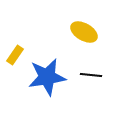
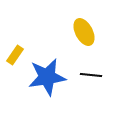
yellow ellipse: rotated 32 degrees clockwise
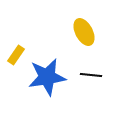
yellow rectangle: moved 1 px right
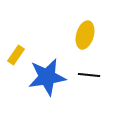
yellow ellipse: moved 1 px right, 3 px down; rotated 44 degrees clockwise
black line: moved 2 px left
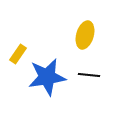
yellow rectangle: moved 2 px right, 1 px up
